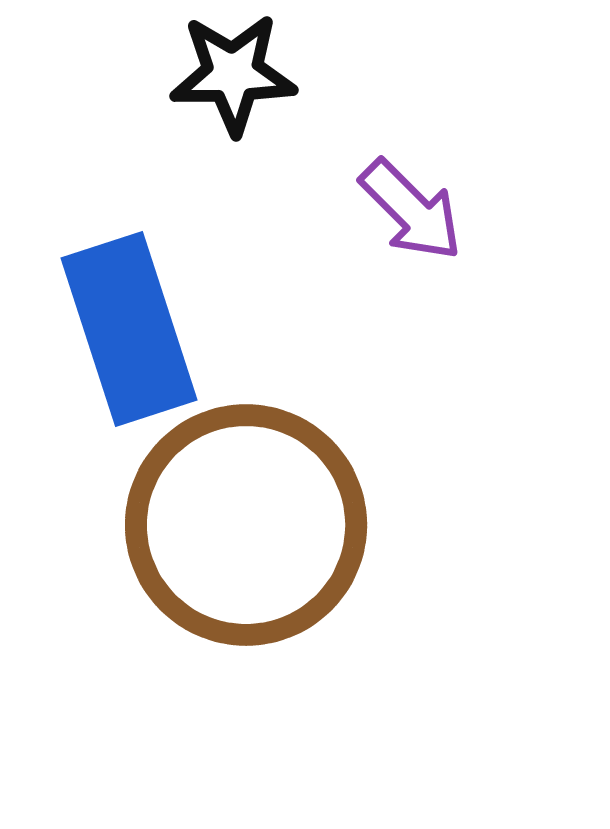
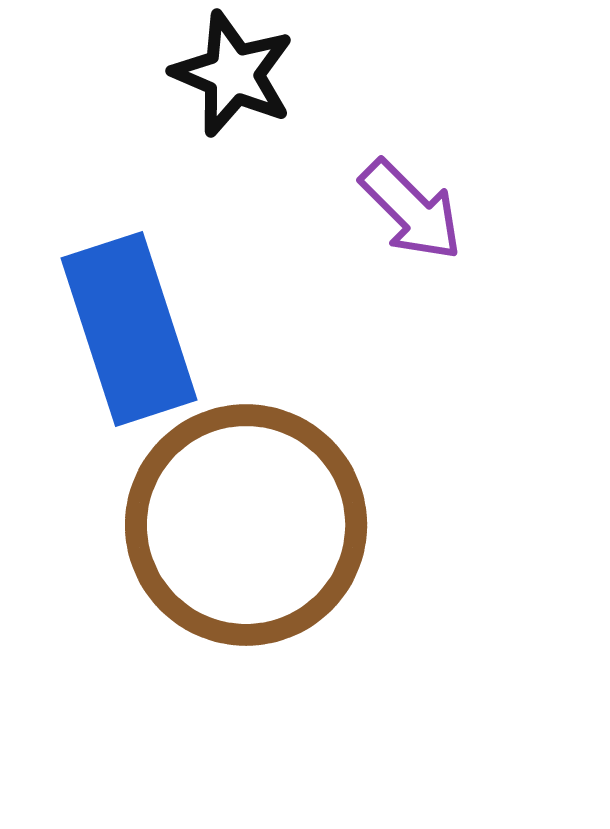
black star: rotated 24 degrees clockwise
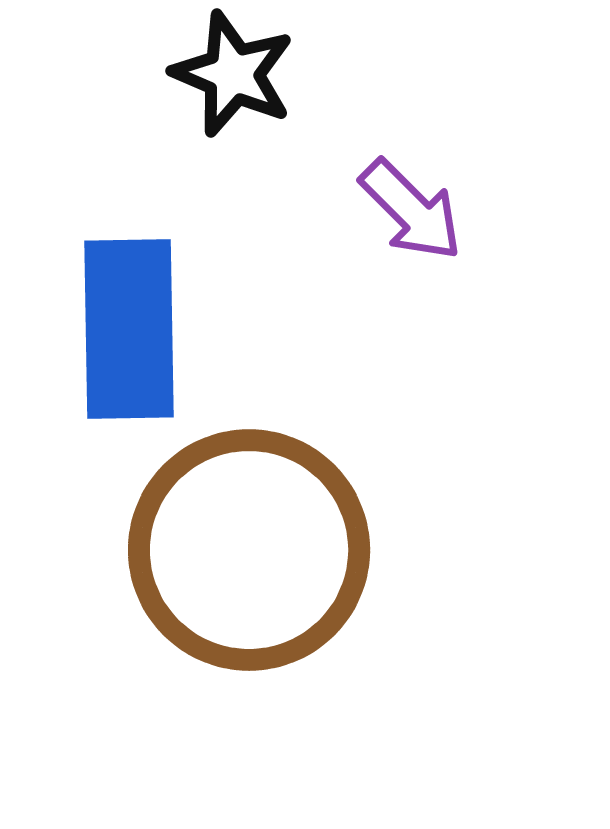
blue rectangle: rotated 17 degrees clockwise
brown circle: moved 3 px right, 25 px down
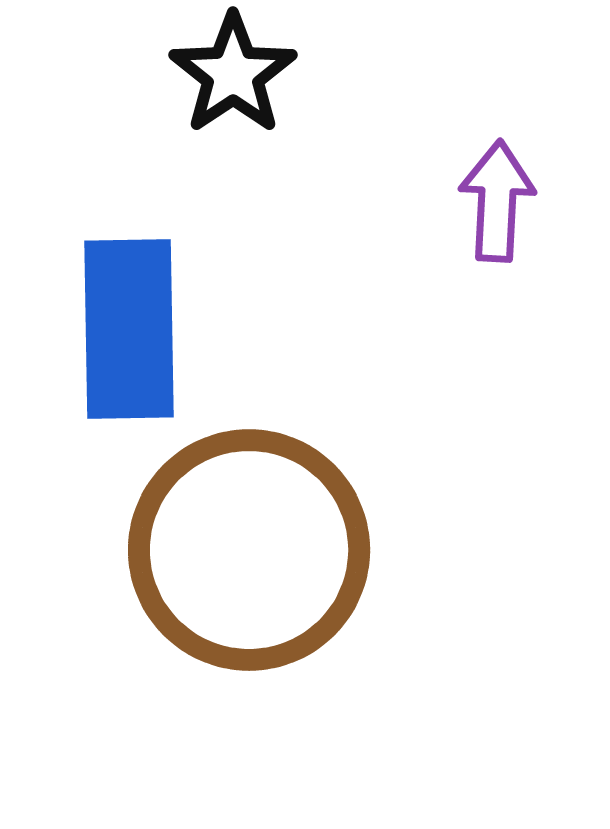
black star: rotated 15 degrees clockwise
purple arrow: moved 86 px right, 9 px up; rotated 132 degrees counterclockwise
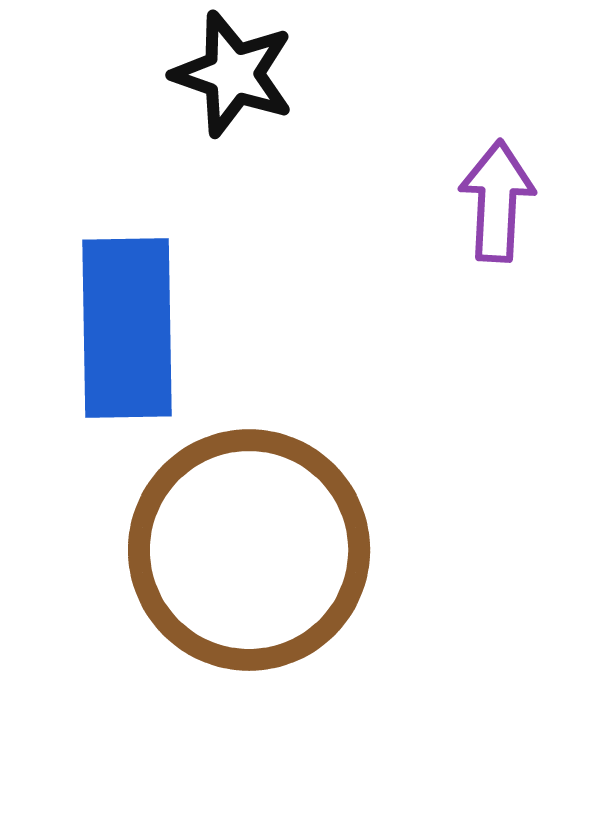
black star: rotated 19 degrees counterclockwise
blue rectangle: moved 2 px left, 1 px up
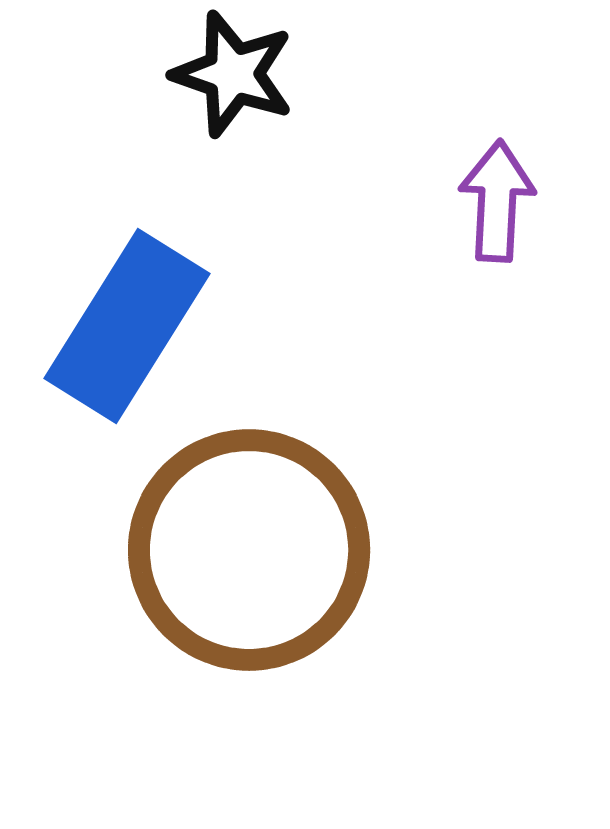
blue rectangle: moved 2 px up; rotated 33 degrees clockwise
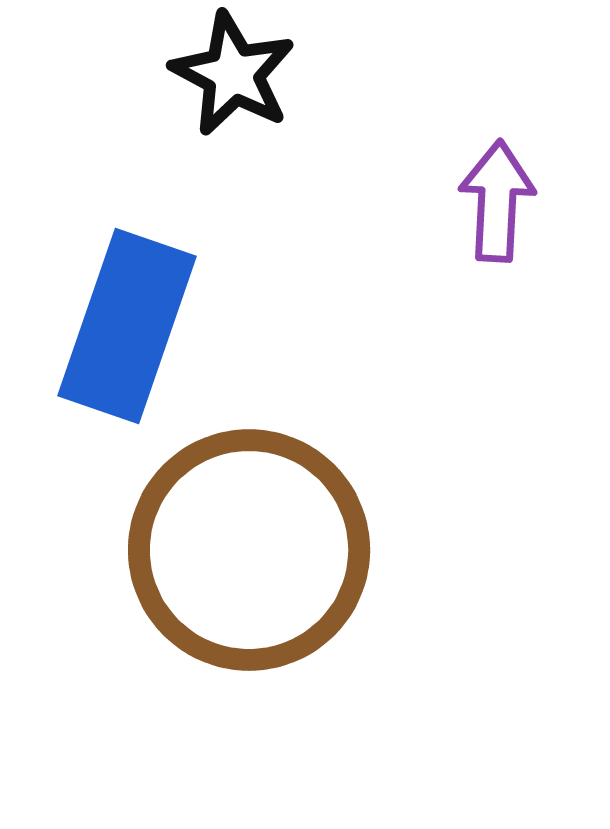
black star: rotated 9 degrees clockwise
blue rectangle: rotated 13 degrees counterclockwise
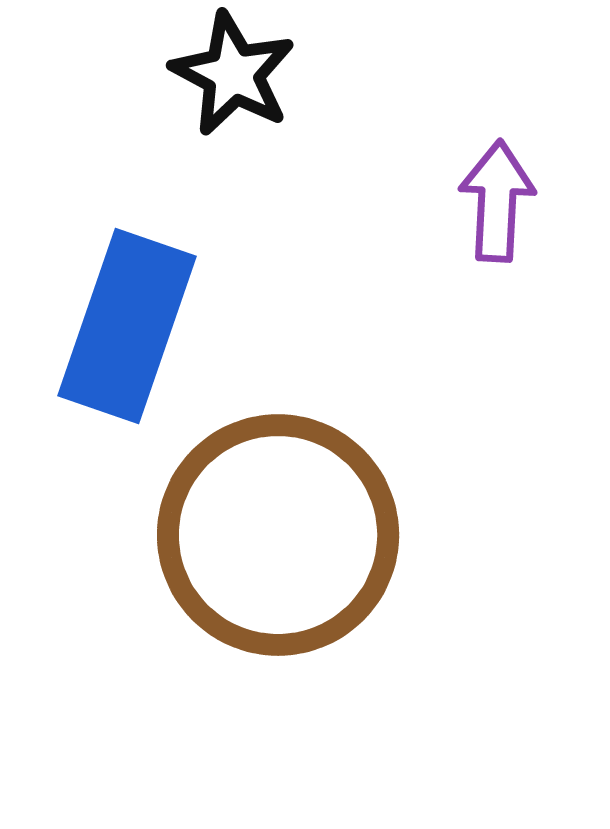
brown circle: moved 29 px right, 15 px up
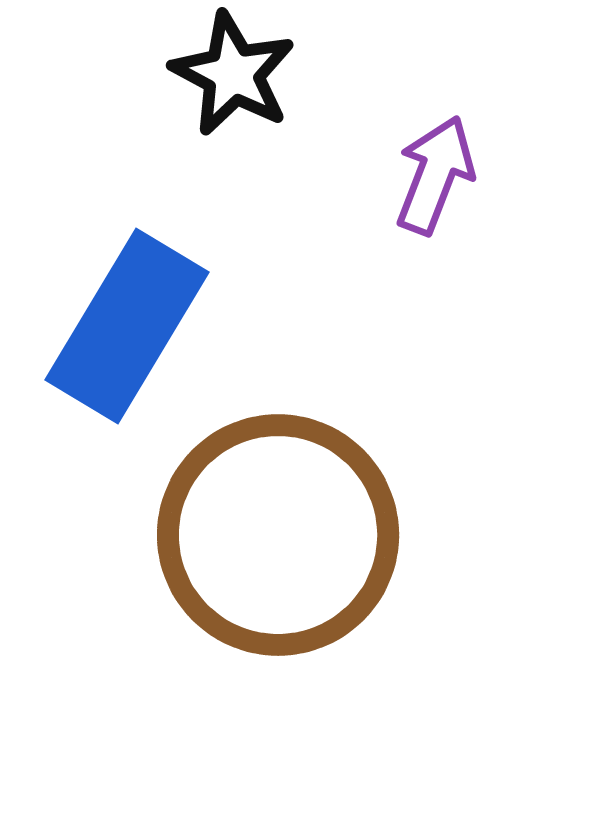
purple arrow: moved 62 px left, 26 px up; rotated 18 degrees clockwise
blue rectangle: rotated 12 degrees clockwise
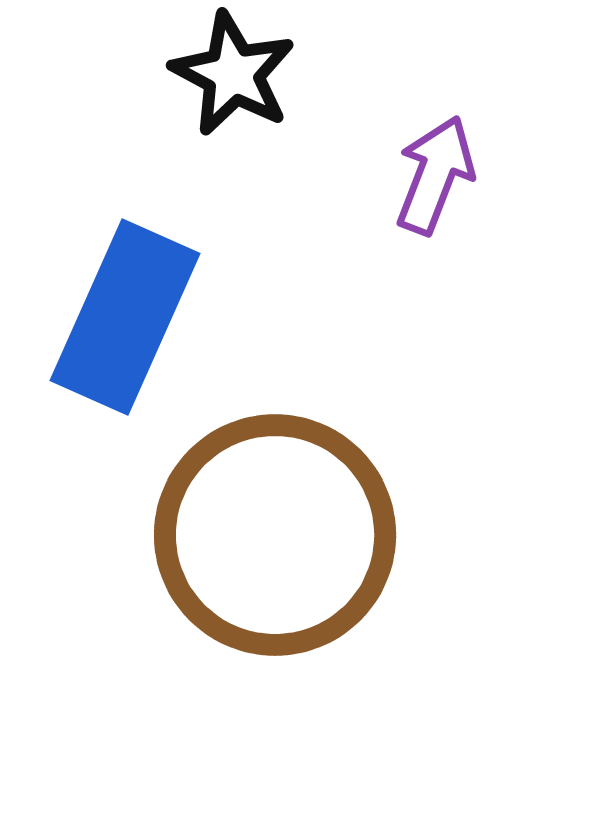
blue rectangle: moved 2 px left, 9 px up; rotated 7 degrees counterclockwise
brown circle: moved 3 px left
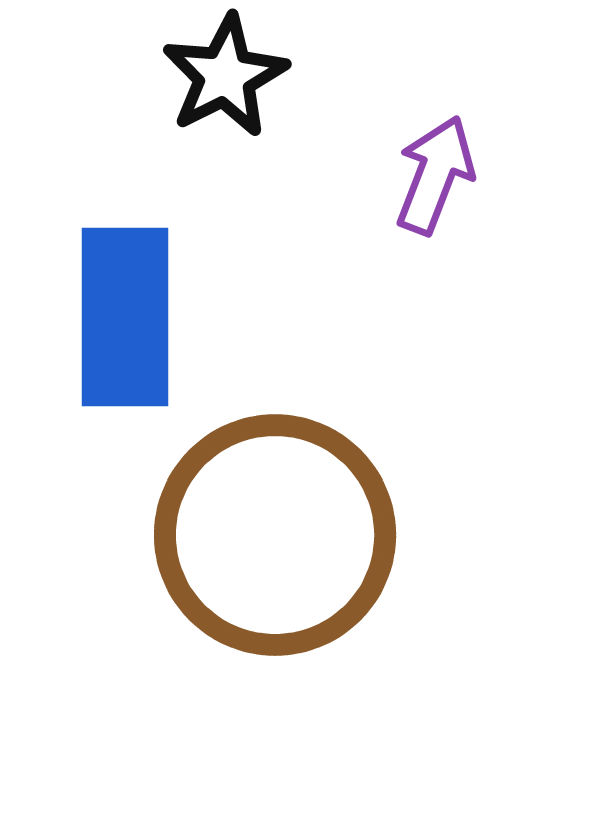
black star: moved 8 px left, 2 px down; rotated 17 degrees clockwise
blue rectangle: rotated 24 degrees counterclockwise
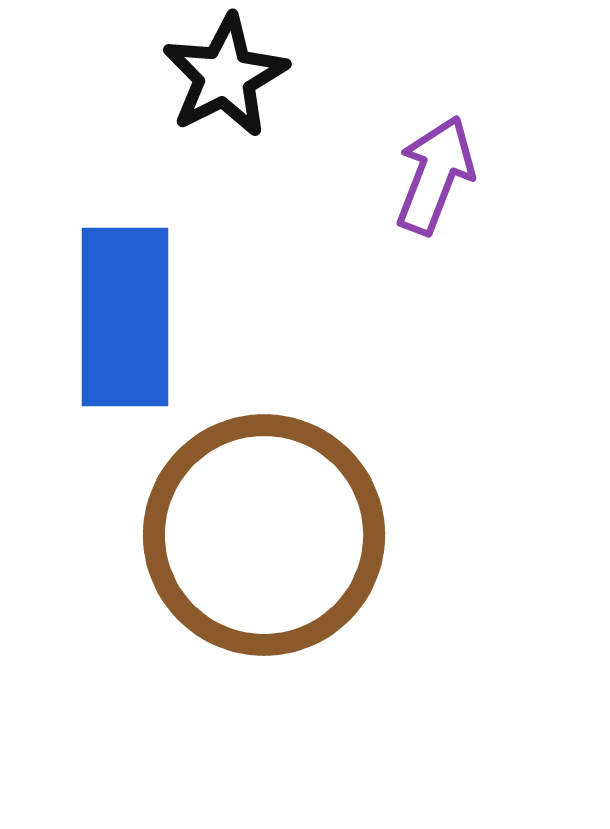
brown circle: moved 11 px left
